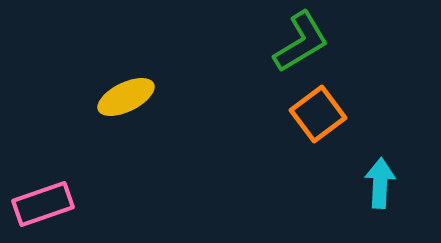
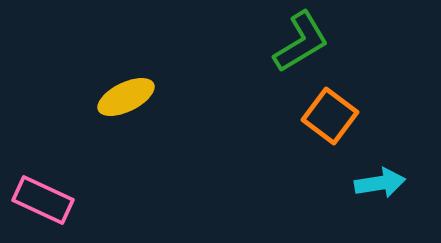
orange square: moved 12 px right, 2 px down; rotated 16 degrees counterclockwise
cyan arrow: rotated 78 degrees clockwise
pink rectangle: moved 4 px up; rotated 44 degrees clockwise
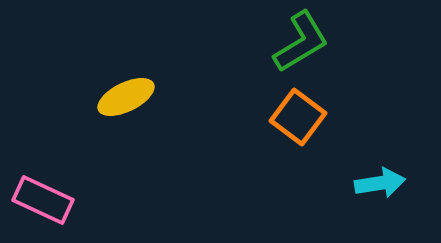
orange square: moved 32 px left, 1 px down
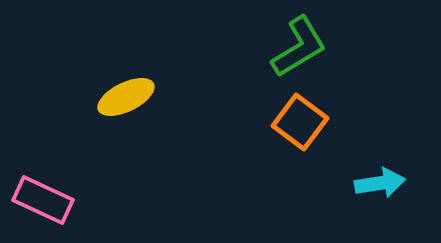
green L-shape: moved 2 px left, 5 px down
orange square: moved 2 px right, 5 px down
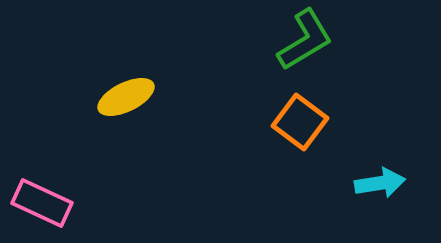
green L-shape: moved 6 px right, 7 px up
pink rectangle: moved 1 px left, 3 px down
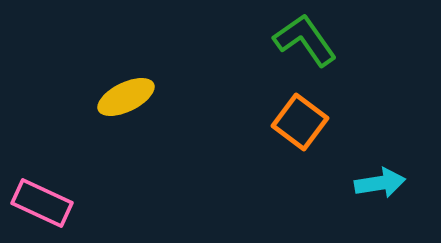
green L-shape: rotated 94 degrees counterclockwise
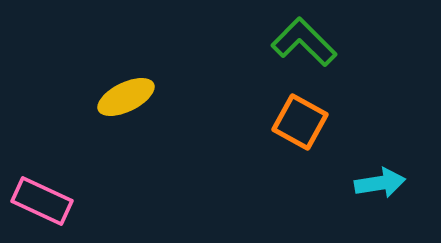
green L-shape: moved 1 px left, 2 px down; rotated 10 degrees counterclockwise
orange square: rotated 8 degrees counterclockwise
pink rectangle: moved 2 px up
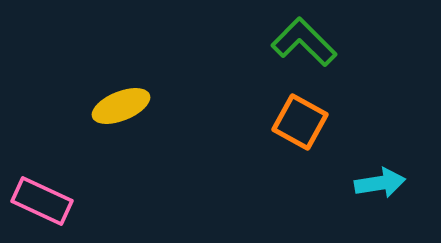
yellow ellipse: moved 5 px left, 9 px down; rotated 4 degrees clockwise
